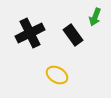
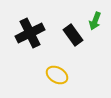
green arrow: moved 4 px down
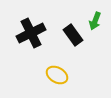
black cross: moved 1 px right
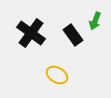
black cross: rotated 28 degrees counterclockwise
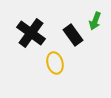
yellow ellipse: moved 2 px left, 12 px up; rotated 45 degrees clockwise
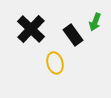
green arrow: moved 1 px down
black cross: moved 4 px up; rotated 8 degrees clockwise
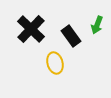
green arrow: moved 2 px right, 3 px down
black rectangle: moved 2 px left, 1 px down
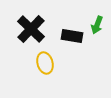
black rectangle: moved 1 px right; rotated 45 degrees counterclockwise
yellow ellipse: moved 10 px left
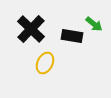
green arrow: moved 3 px left, 1 px up; rotated 72 degrees counterclockwise
yellow ellipse: rotated 40 degrees clockwise
